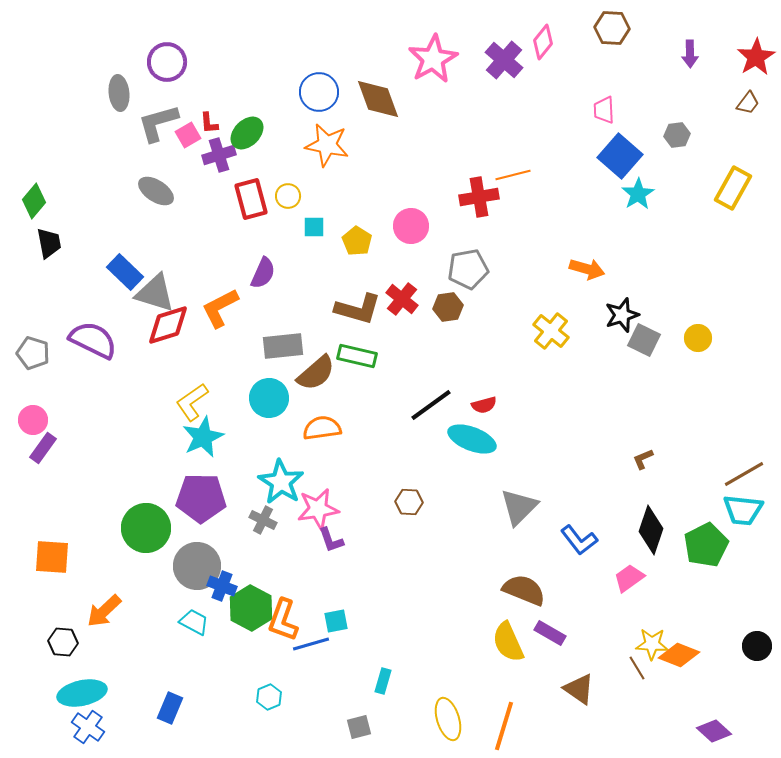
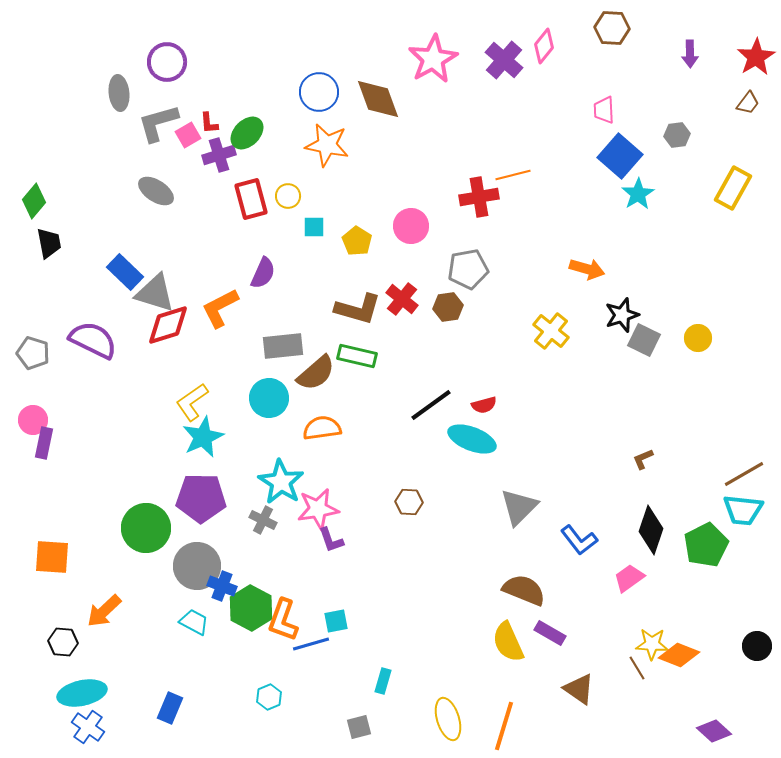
pink diamond at (543, 42): moved 1 px right, 4 px down
purple rectangle at (43, 448): moved 1 px right, 5 px up; rotated 24 degrees counterclockwise
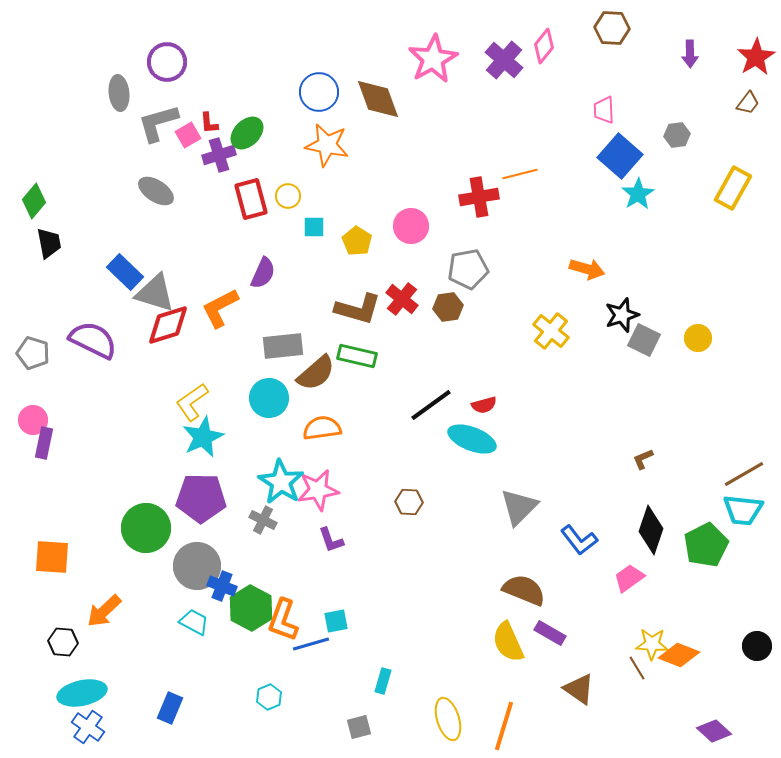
orange line at (513, 175): moved 7 px right, 1 px up
pink star at (318, 509): moved 19 px up
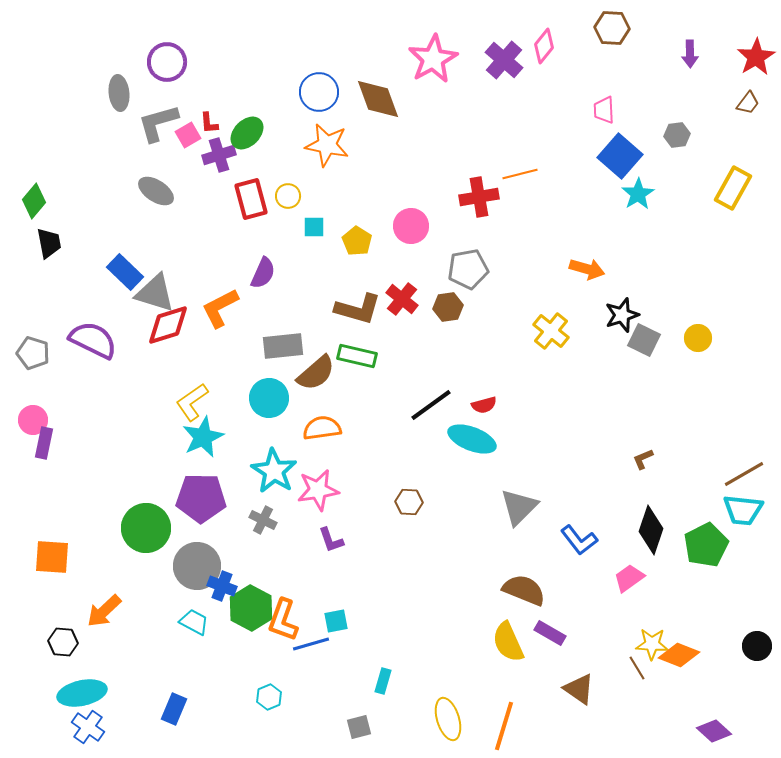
cyan star at (281, 482): moved 7 px left, 11 px up
blue rectangle at (170, 708): moved 4 px right, 1 px down
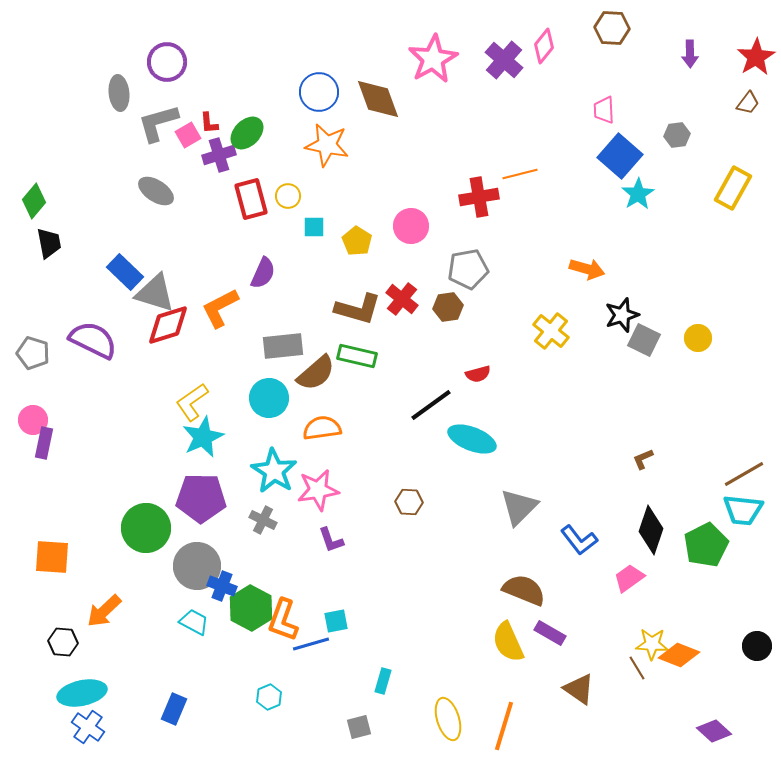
red semicircle at (484, 405): moved 6 px left, 31 px up
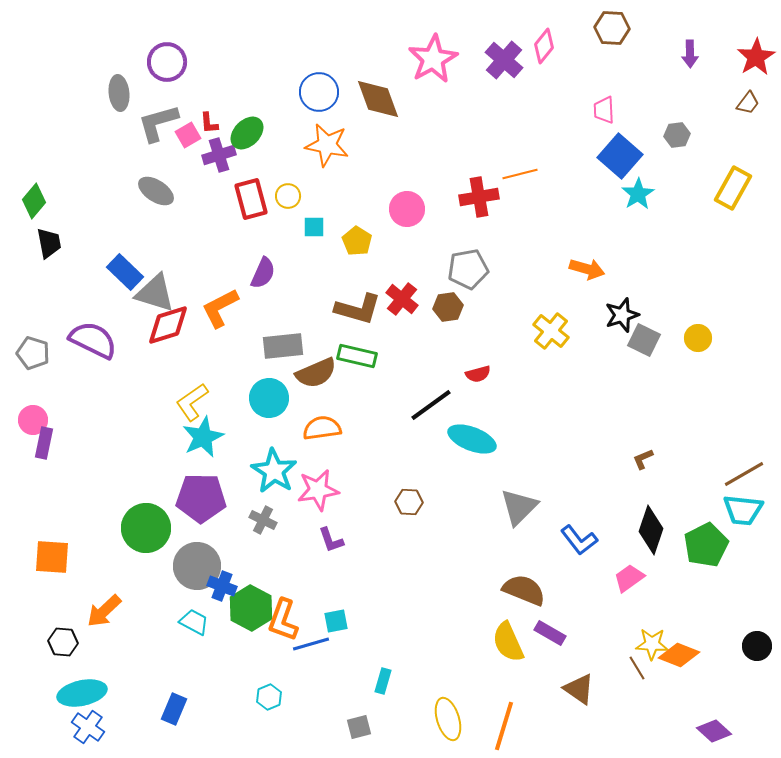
pink circle at (411, 226): moved 4 px left, 17 px up
brown semicircle at (316, 373): rotated 18 degrees clockwise
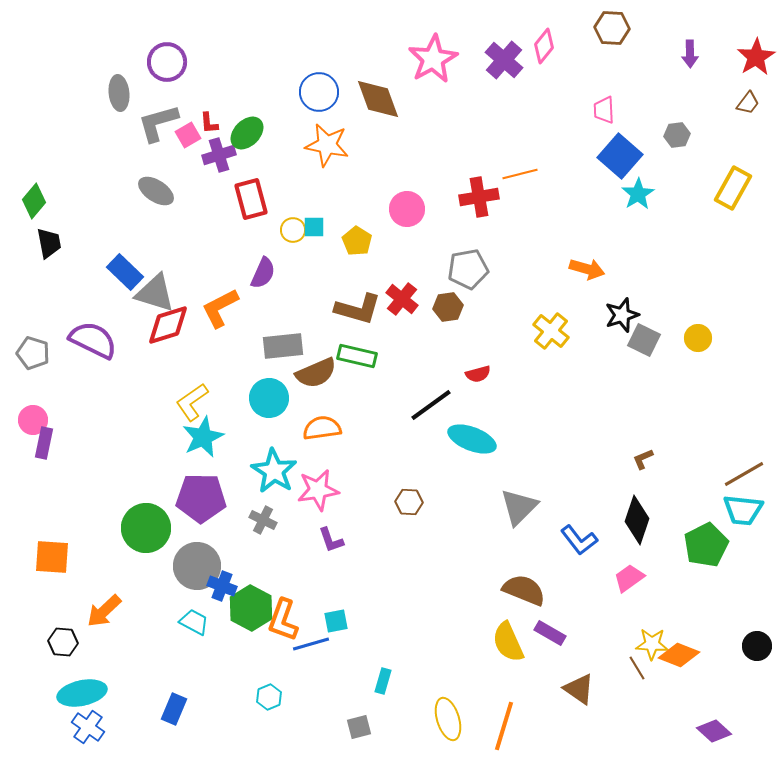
yellow circle at (288, 196): moved 5 px right, 34 px down
black diamond at (651, 530): moved 14 px left, 10 px up
